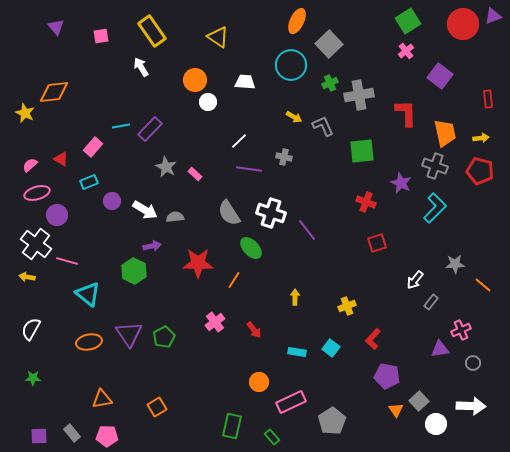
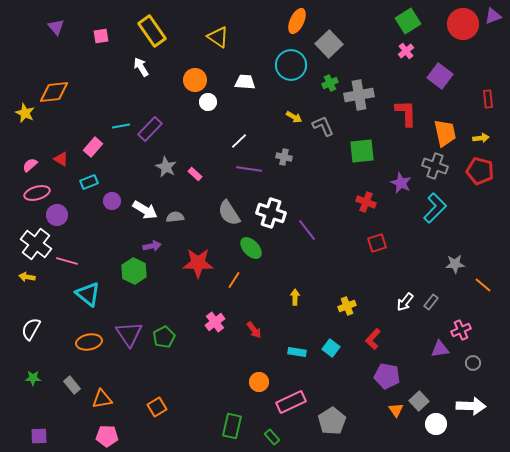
white arrow at (415, 280): moved 10 px left, 22 px down
gray rectangle at (72, 433): moved 48 px up
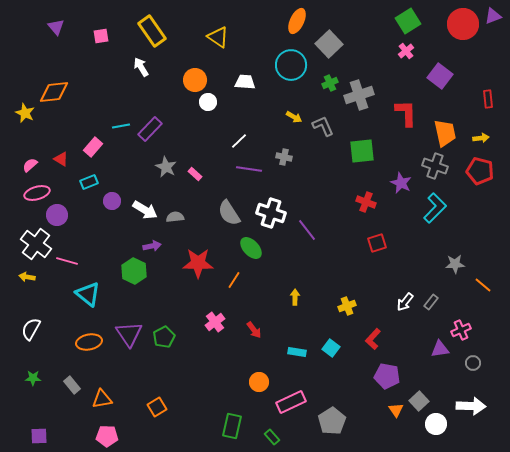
gray cross at (359, 95): rotated 8 degrees counterclockwise
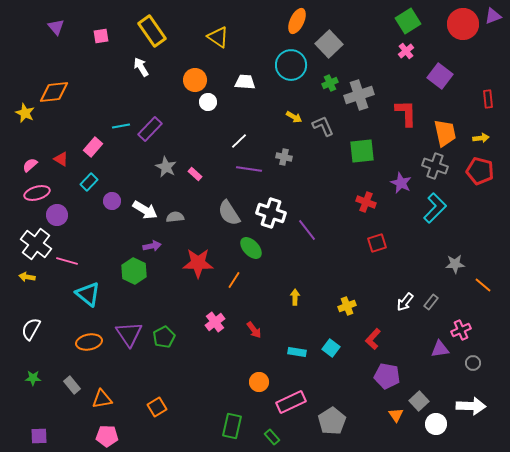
cyan rectangle at (89, 182): rotated 24 degrees counterclockwise
orange triangle at (396, 410): moved 5 px down
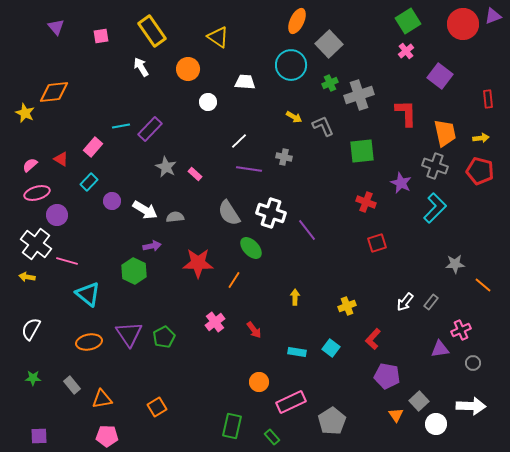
orange circle at (195, 80): moved 7 px left, 11 px up
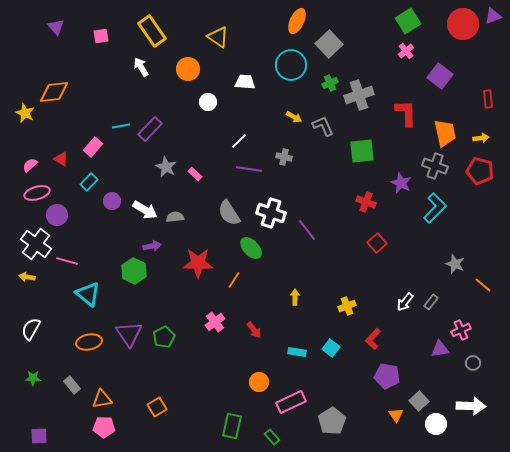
red square at (377, 243): rotated 24 degrees counterclockwise
gray star at (455, 264): rotated 24 degrees clockwise
pink pentagon at (107, 436): moved 3 px left, 9 px up
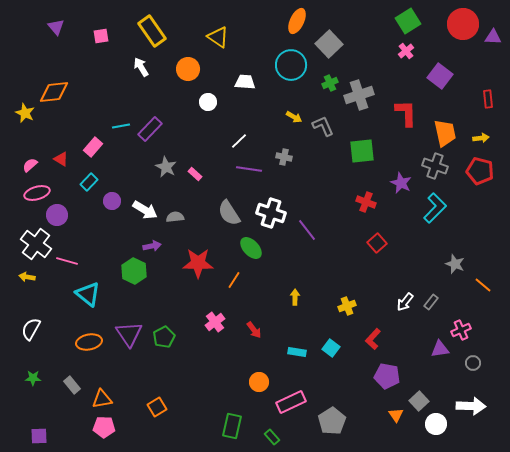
purple triangle at (493, 16): moved 21 px down; rotated 24 degrees clockwise
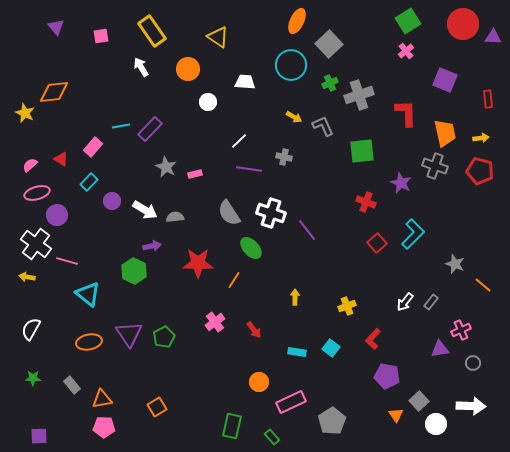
purple square at (440, 76): moved 5 px right, 4 px down; rotated 15 degrees counterclockwise
pink rectangle at (195, 174): rotated 56 degrees counterclockwise
cyan L-shape at (435, 208): moved 22 px left, 26 px down
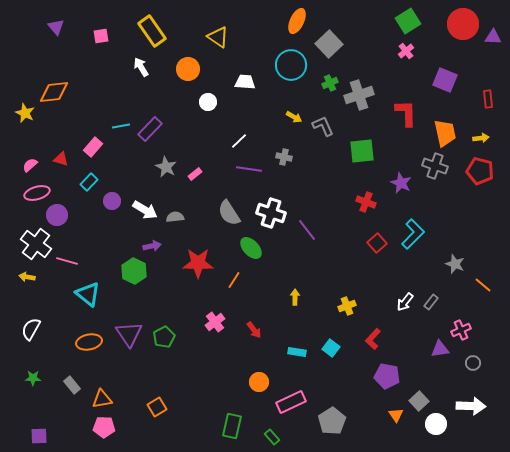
red triangle at (61, 159): rotated 14 degrees counterclockwise
pink rectangle at (195, 174): rotated 24 degrees counterclockwise
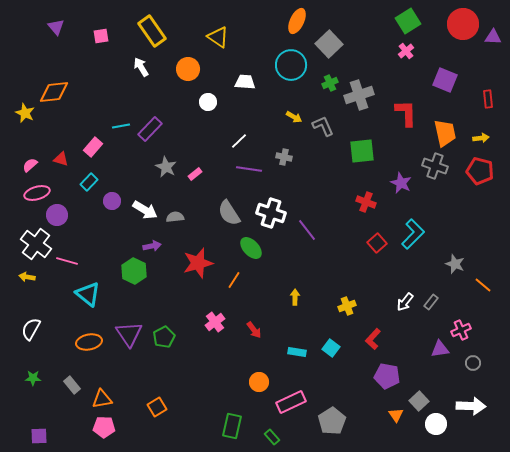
red star at (198, 263): rotated 16 degrees counterclockwise
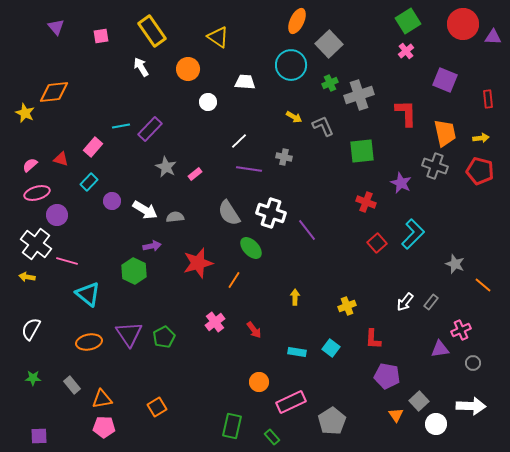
red L-shape at (373, 339): rotated 40 degrees counterclockwise
